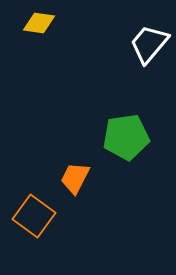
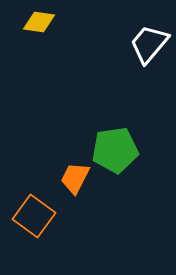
yellow diamond: moved 1 px up
green pentagon: moved 11 px left, 13 px down
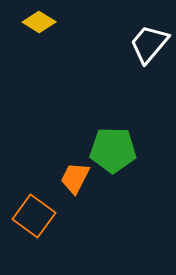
yellow diamond: rotated 24 degrees clockwise
green pentagon: moved 2 px left; rotated 9 degrees clockwise
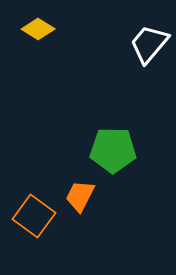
yellow diamond: moved 1 px left, 7 px down
orange trapezoid: moved 5 px right, 18 px down
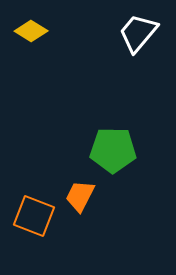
yellow diamond: moved 7 px left, 2 px down
white trapezoid: moved 11 px left, 11 px up
orange square: rotated 15 degrees counterclockwise
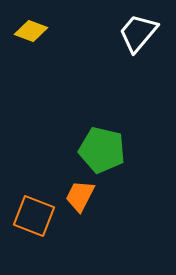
yellow diamond: rotated 12 degrees counterclockwise
green pentagon: moved 11 px left; rotated 12 degrees clockwise
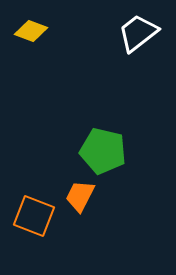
white trapezoid: rotated 12 degrees clockwise
green pentagon: moved 1 px right, 1 px down
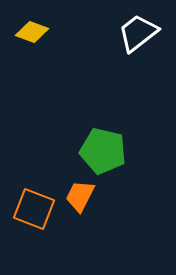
yellow diamond: moved 1 px right, 1 px down
orange square: moved 7 px up
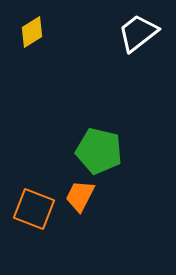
yellow diamond: rotated 52 degrees counterclockwise
green pentagon: moved 4 px left
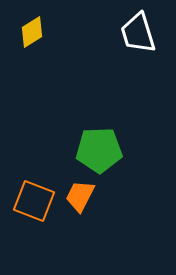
white trapezoid: rotated 69 degrees counterclockwise
green pentagon: moved 1 px up; rotated 15 degrees counterclockwise
orange square: moved 8 px up
